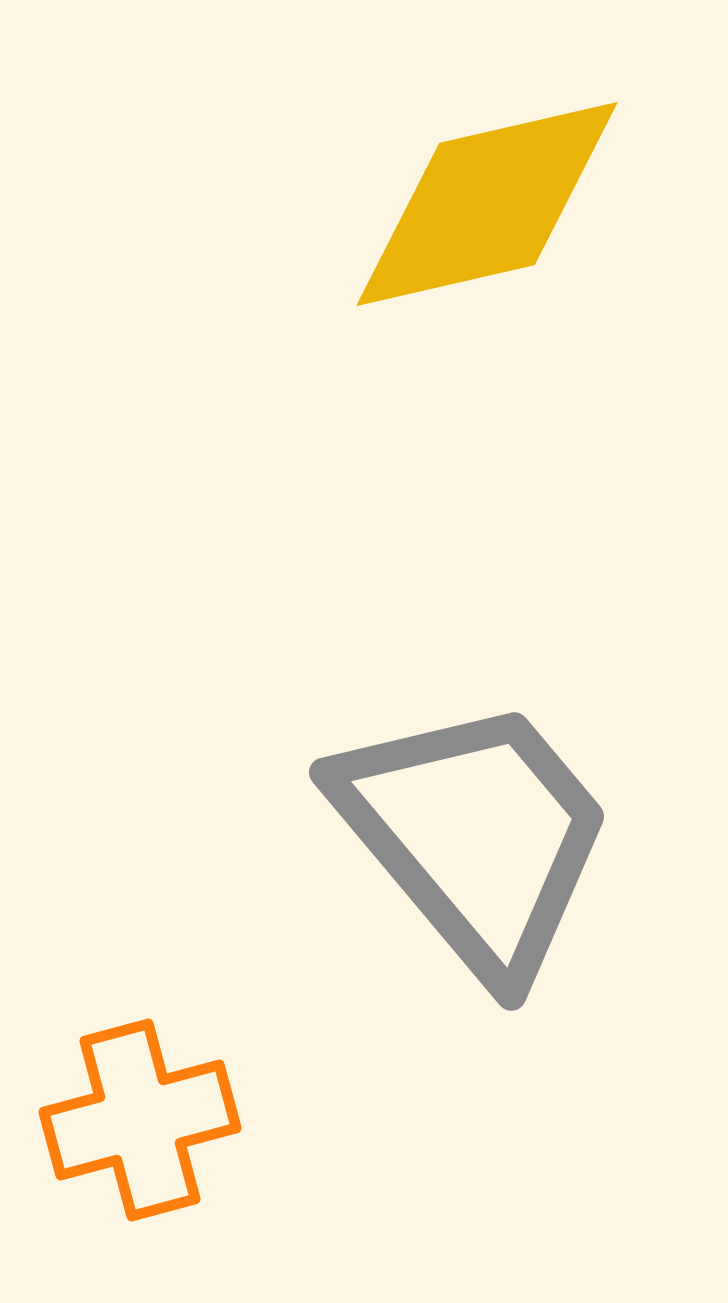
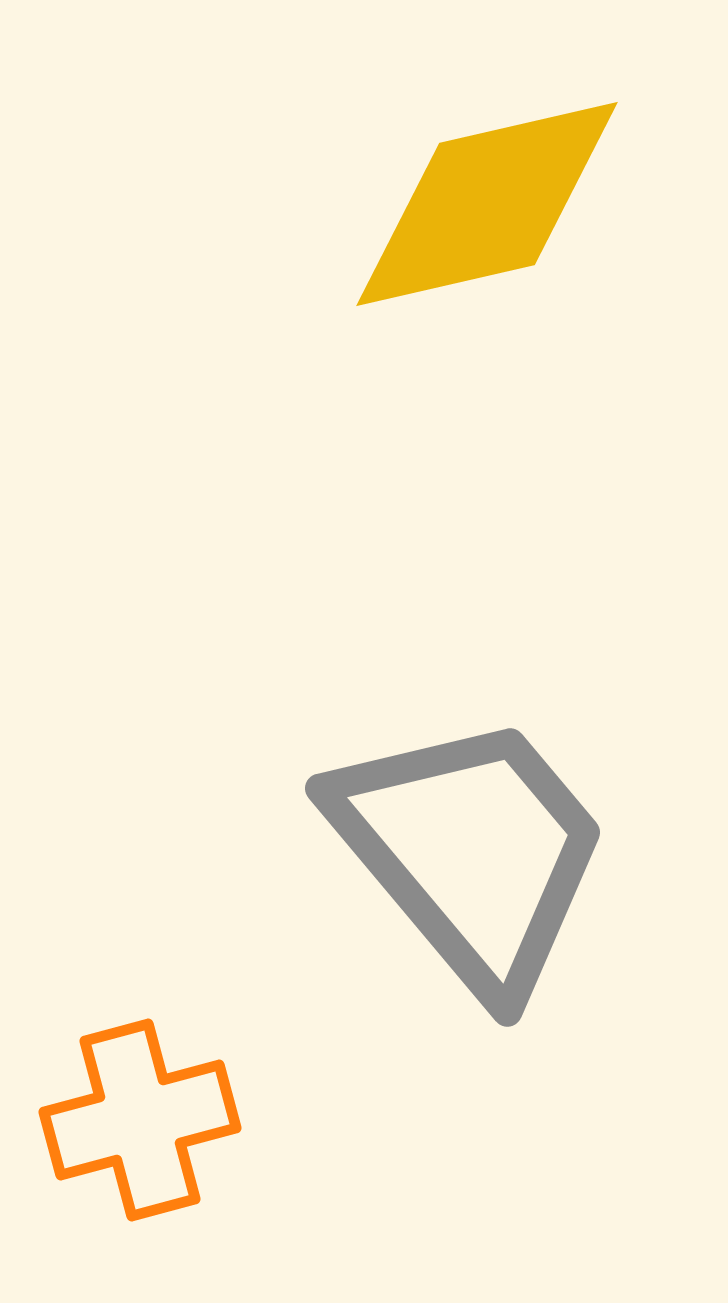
gray trapezoid: moved 4 px left, 16 px down
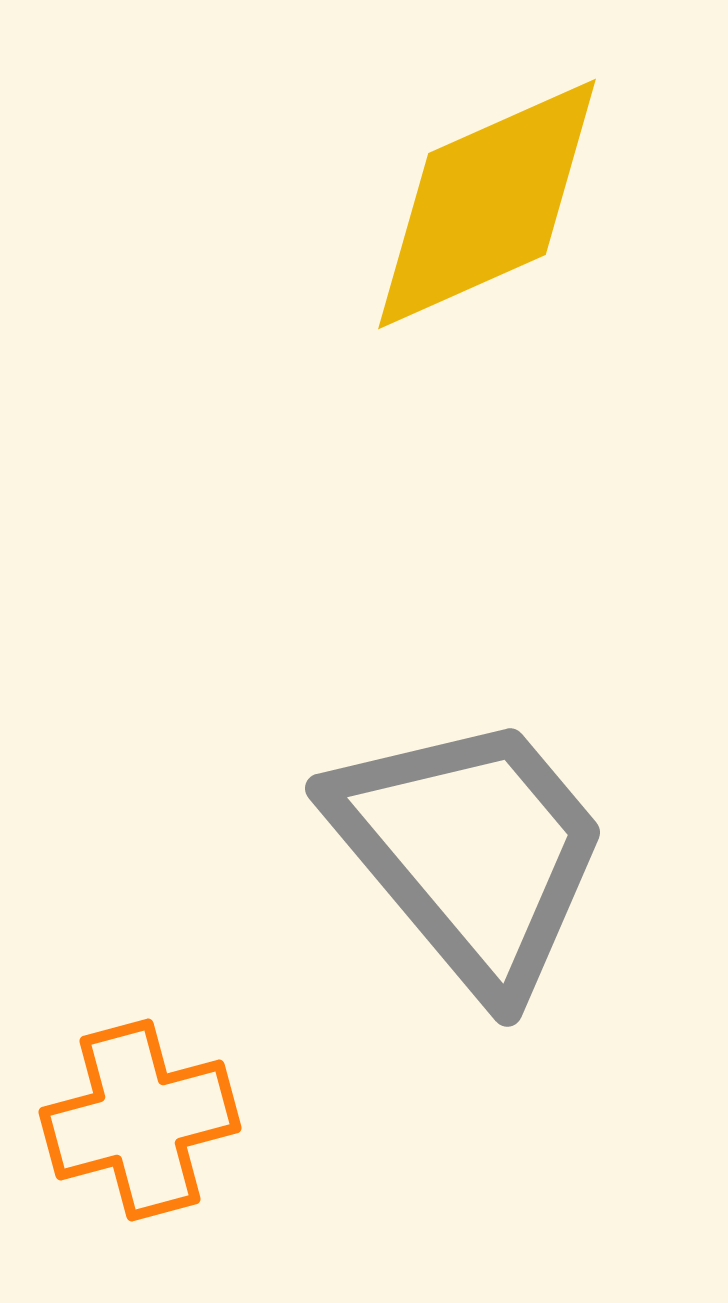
yellow diamond: rotated 11 degrees counterclockwise
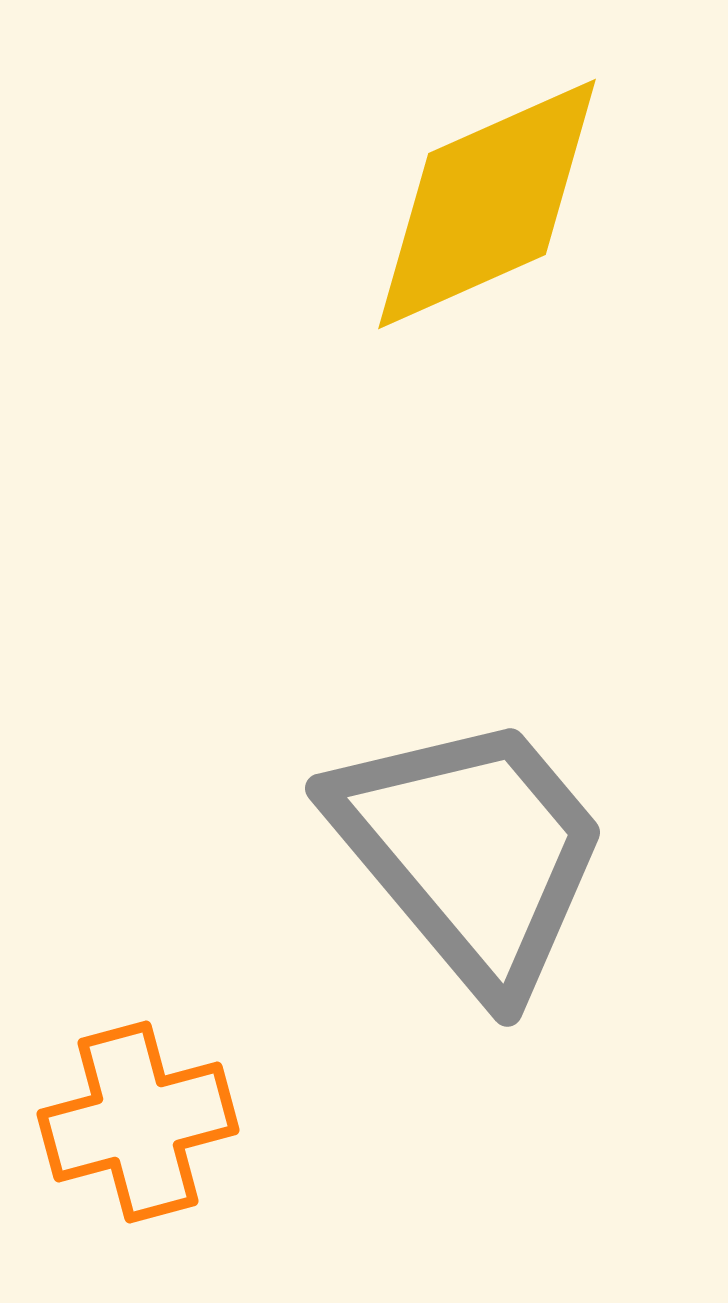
orange cross: moved 2 px left, 2 px down
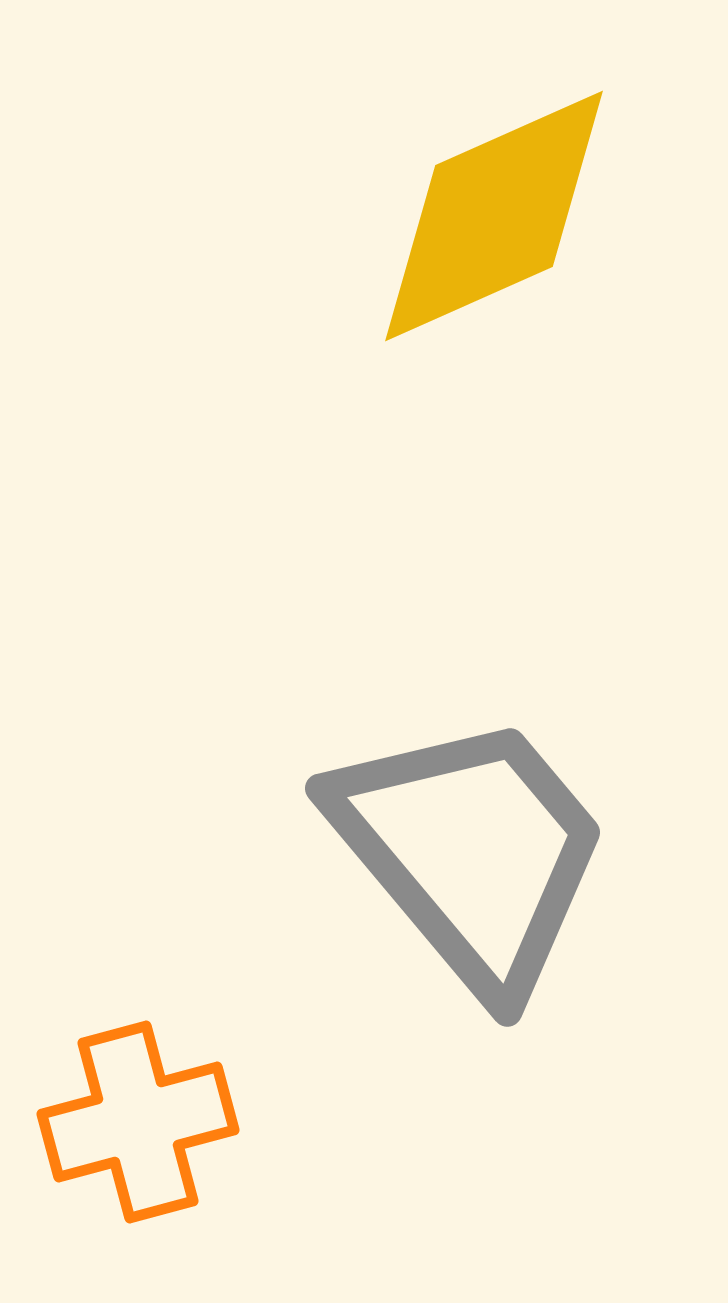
yellow diamond: moved 7 px right, 12 px down
